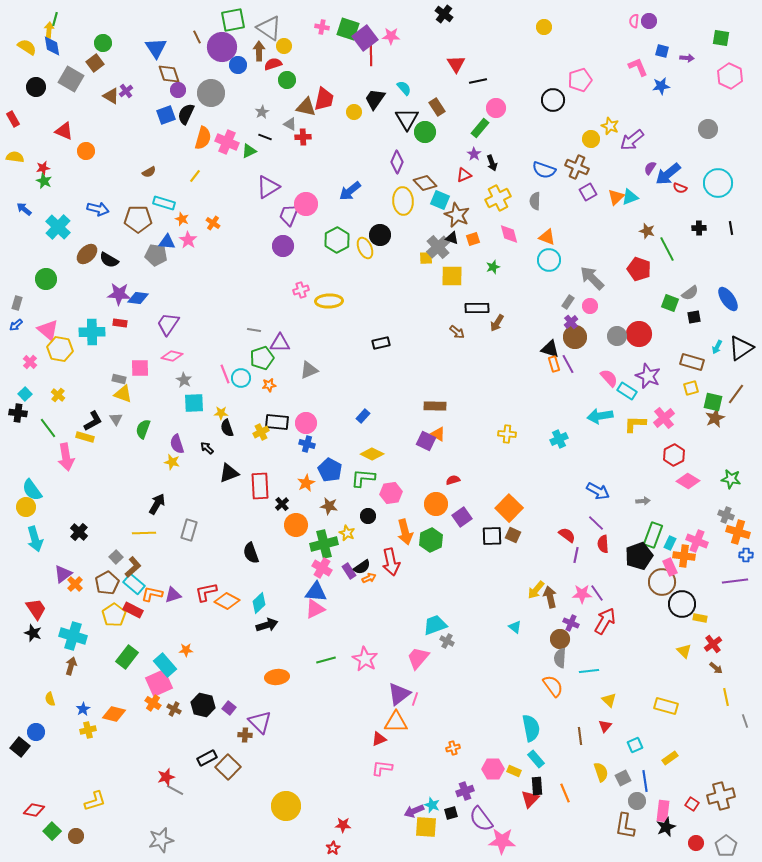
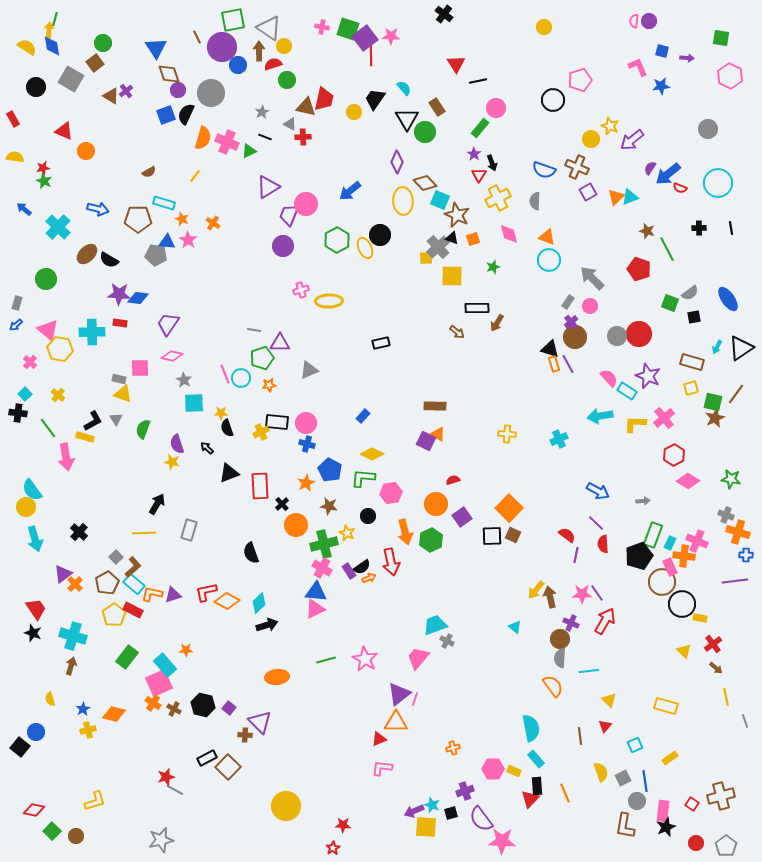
red triangle at (464, 175): moved 15 px right; rotated 35 degrees counterclockwise
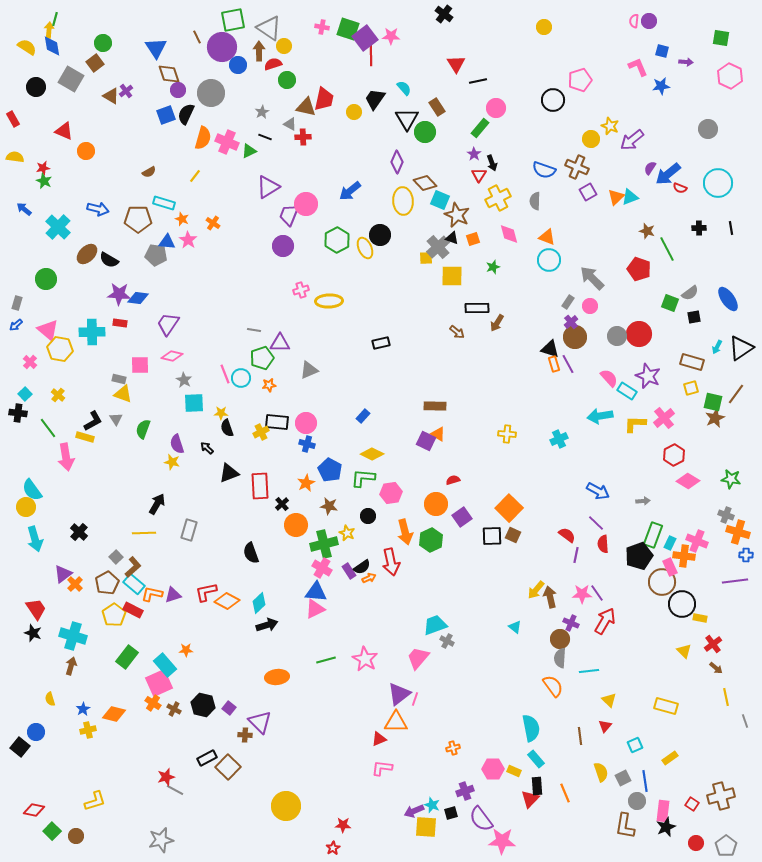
purple arrow at (687, 58): moved 1 px left, 4 px down
pink square at (140, 368): moved 3 px up
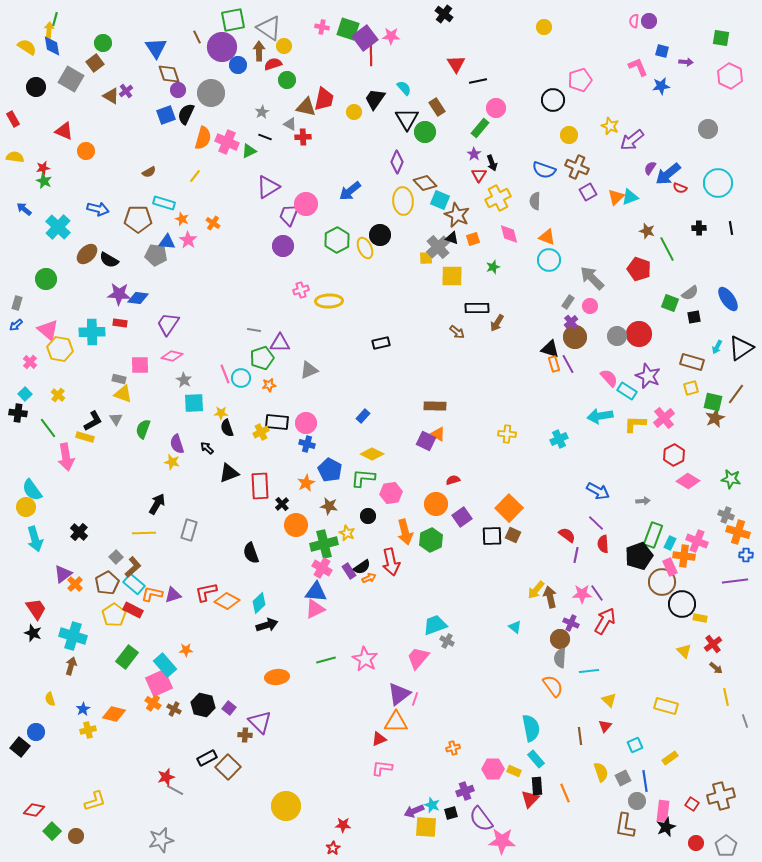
yellow circle at (591, 139): moved 22 px left, 4 px up
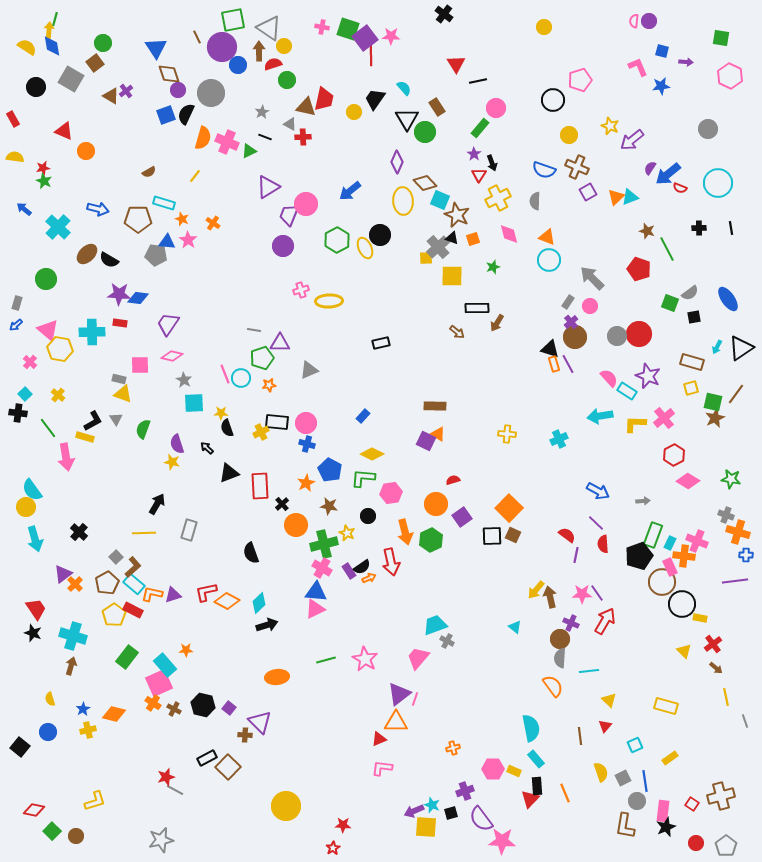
blue circle at (36, 732): moved 12 px right
